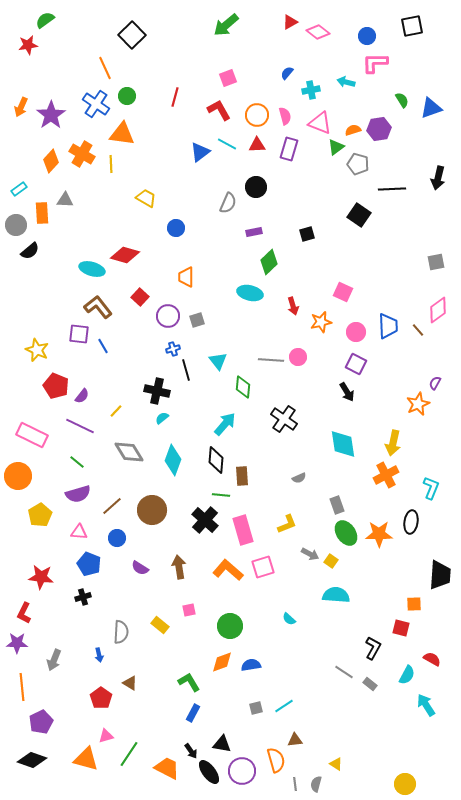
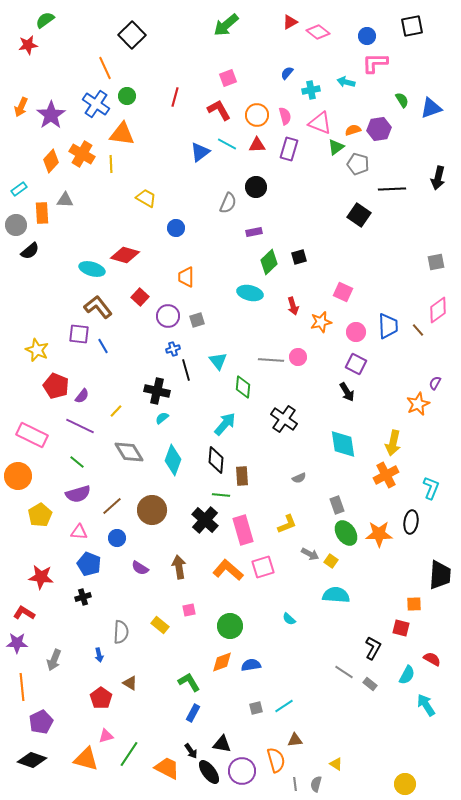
black square at (307, 234): moved 8 px left, 23 px down
red L-shape at (24, 613): rotated 95 degrees clockwise
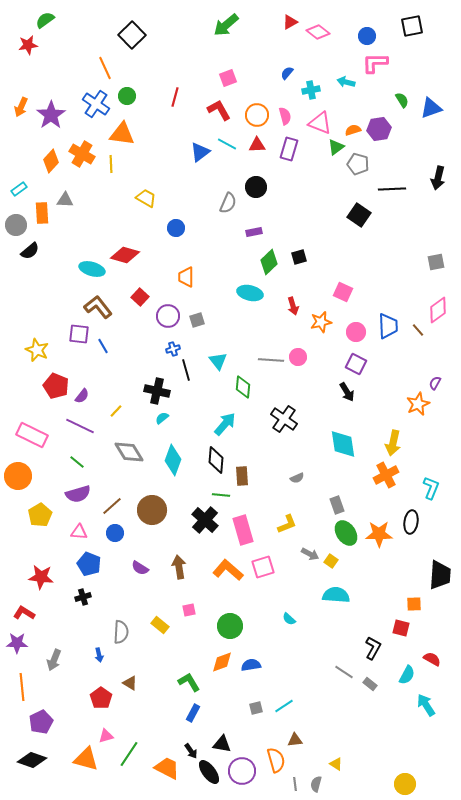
gray semicircle at (299, 478): moved 2 px left
blue circle at (117, 538): moved 2 px left, 5 px up
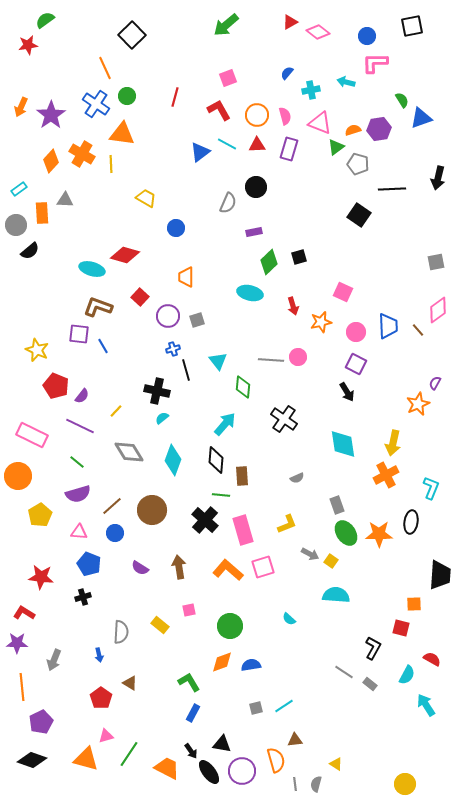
blue triangle at (431, 108): moved 10 px left, 10 px down
brown L-shape at (98, 307): rotated 32 degrees counterclockwise
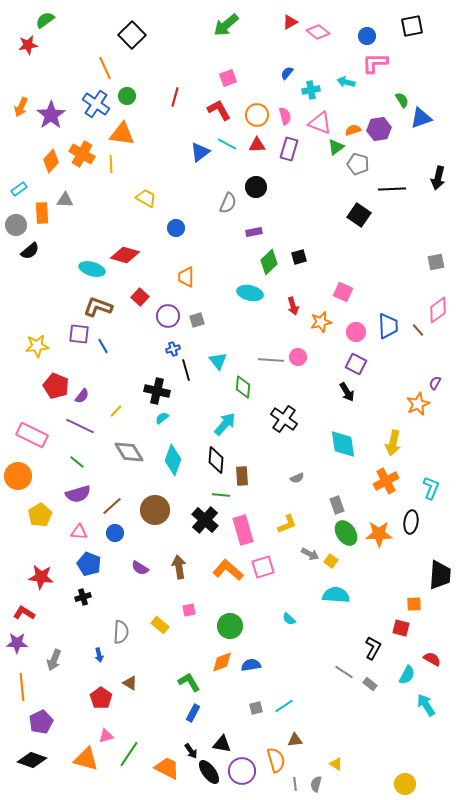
yellow star at (37, 350): moved 4 px up; rotated 30 degrees counterclockwise
orange cross at (386, 475): moved 6 px down
brown circle at (152, 510): moved 3 px right
